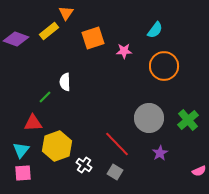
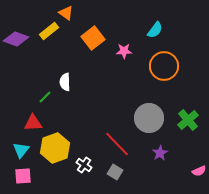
orange triangle: rotated 28 degrees counterclockwise
orange square: rotated 20 degrees counterclockwise
yellow hexagon: moved 2 px left, 2 px down
pink square: moved 3 px down
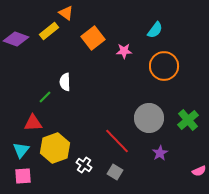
red line: moved 3 px up
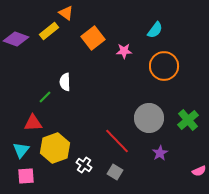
pink square: moved 3 px right
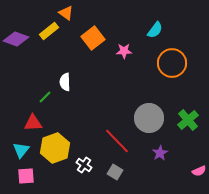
orange circle: moved 8 px right, 3 px up
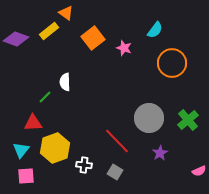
pink star: moved 3 px up; rotated 21 degrees clockwise
white cross: rotated 28 degrees counterclockwise
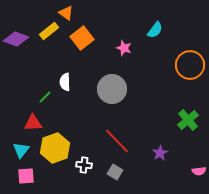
orange square: moved 11 px left
orange circle: moved 18 px right, 2 px down
gray circle: moved 37 px left, 29 px up
pink semicircle: rotated 16 degrees clockwise
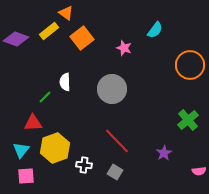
purple star: moved 4 px right
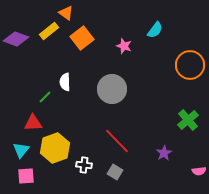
pink star: moved 2 px up
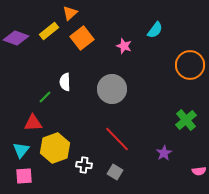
orange triangle: moved 4 px right; rotated 42 degrees clockwise
purple diamond: moved 1 px up
green cross: moved 2 px left
red line: moved 2 px up
pink square: moved 2 px left
